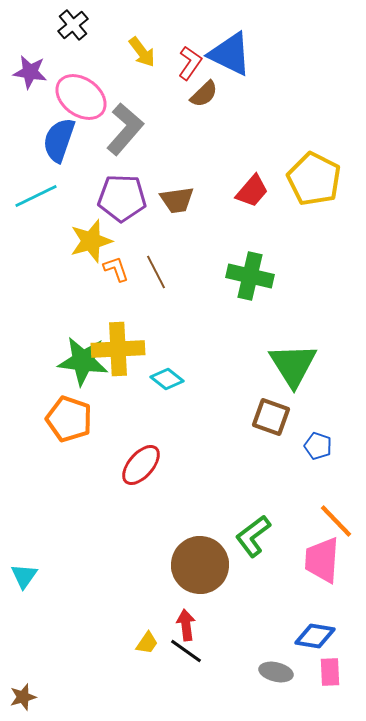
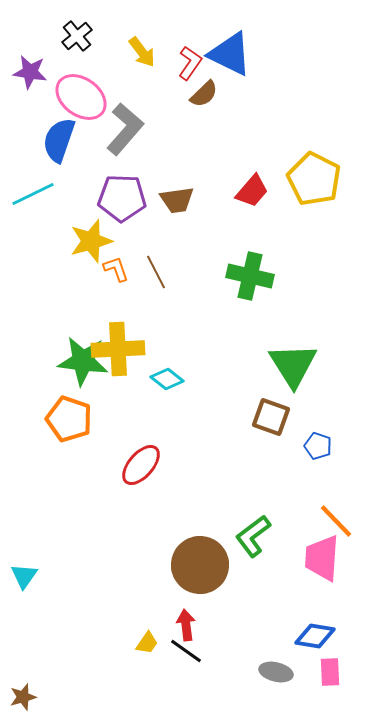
black cross: moved 4 px right, 11 px down
cyan line: moved 3 px left, 2 px up
pink trapezoid: moved 2 px up
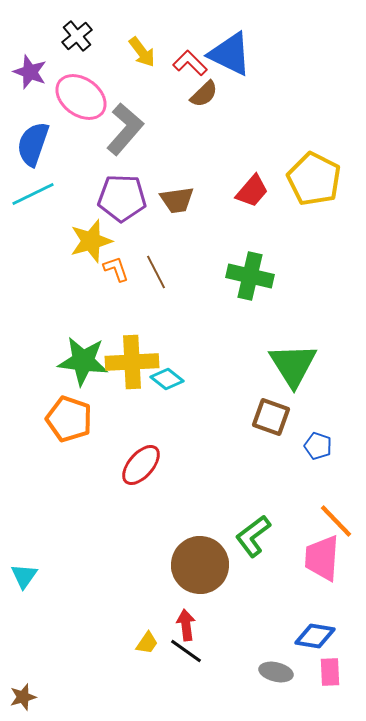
red L-shape: rotated 80 degrees counterclockwise
purple star: rotated 12 degrees clockwise
blue semicircle: moved 26 px left, 4 px down
yellow cross: moved 14 px right, 13 px down
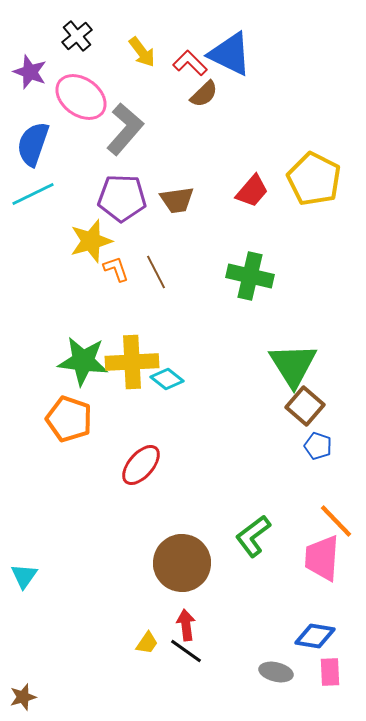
brown square: moved 34 px right, 11 px up; rotated 21 degrees clockwise
brown circle: moved 18 px left, 2 px up
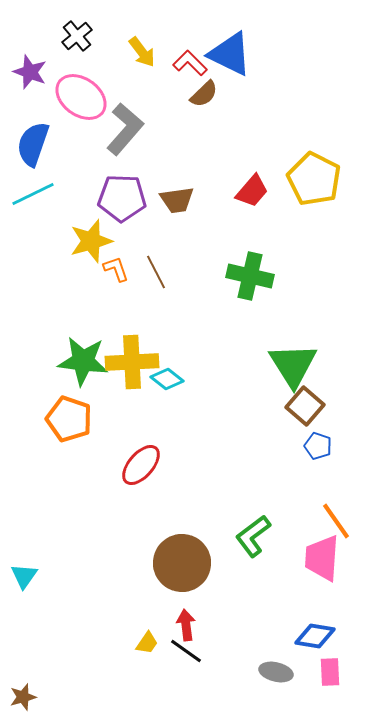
orange line: rotated 9 degrees clockwise
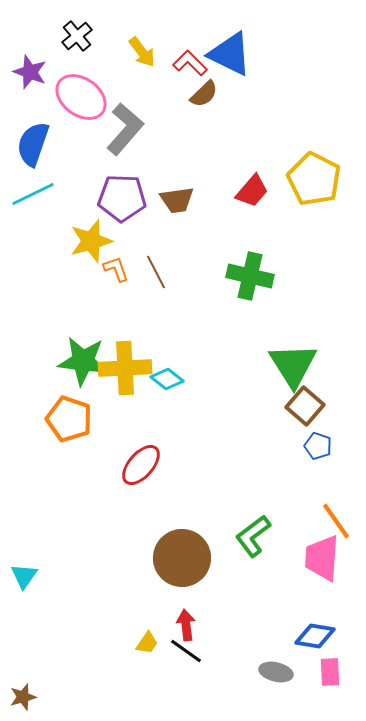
yellow cross: moved 7 px left, 6 px down
brown circle: moved 5 px up
